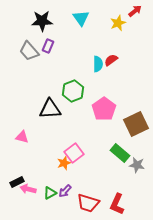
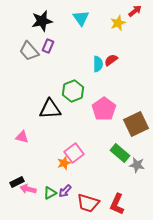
black star: rotated 10 degrees counterclockwise
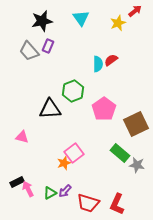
pink arrow: rotated 49 degrees clockwise
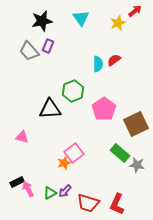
red semicircle: moved 3 px right
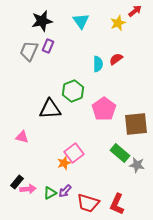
cyan triangle: moved 3 px down
gray trapezoid: rotated 65 degrees clockwise
red semicircle: moved 2 px right, 1 px up
brown square: rotated 20 degrees clockwise
black rectangle: rotated 24 degrees counterclockwise
pink arrow: rotated 112 degrees clockwise
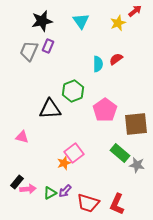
pink pentagon: moved 1 px right, 1 px down
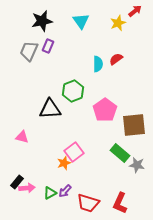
brown square: moved 2 px left, 1 px down
pink square: moved 1 px up
pink arrow: moved 1 px left, 1 px up
red L-shape: moved 3 px right, 1 px up
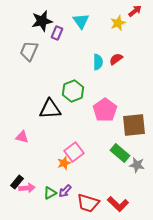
purple rectangle: moved 9 px right, 13 px up
cyan semicircle: moved 2 px up
red L-shape: moved 2 px left, 1 px down; rotated 70 degrees counterclockwise
